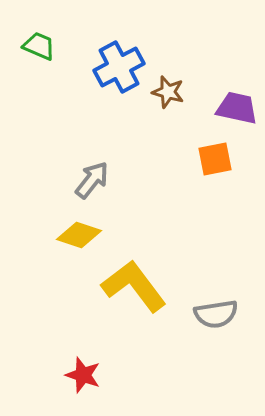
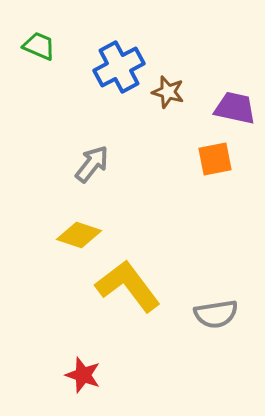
purple trapezoid: moved 2 px left
gray arrow: moved 16 px up
yellow L-shape: moved 6 px left
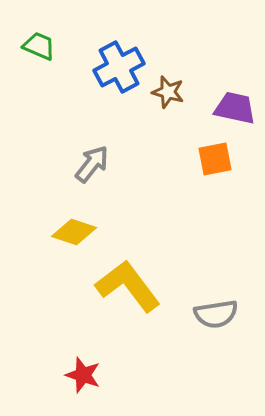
yellow diamond: moved 5 px left, 3 px up
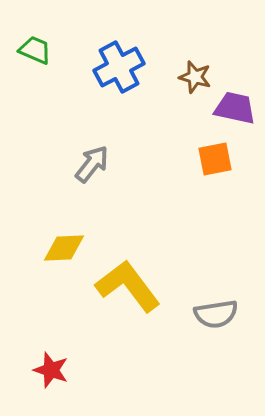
green trapezoid: moved 4 px left, 4 px down
brown star: moved 27 px right, 15 px up
yellow diamond: moved 10 px left, 16 px down; rotated 21 degrees counterclockwise
red star: moved 32 px left, 5 px up
